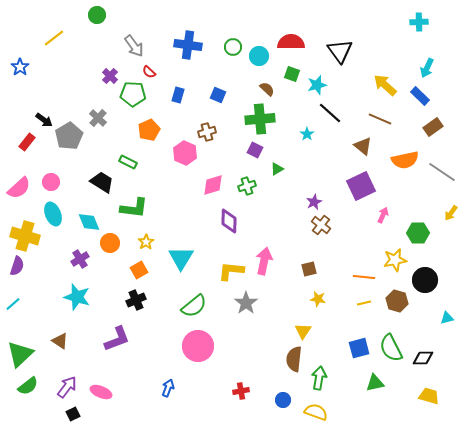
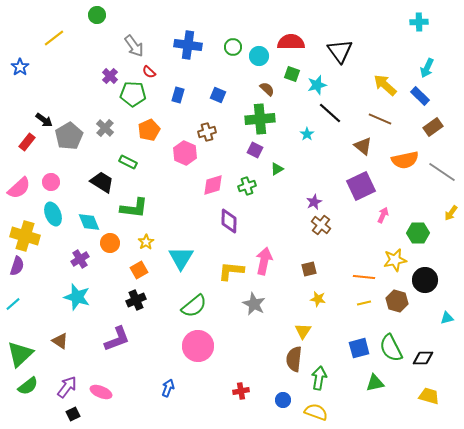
gray cross at (98, 118): moved 7 px right, 10 px down
gray star at (246, 303): moved 8 px right, 1 px down; rotated 10 degrees counterclockwise
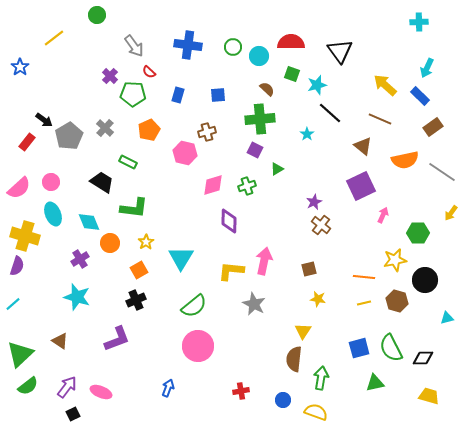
blue square at (218, 95): rotated 28 degrees counterclockwise
pink hexagon at (185, 153): rotated 10 degrees counterclockwise
green arrow at (319, 378): moved 2 px right
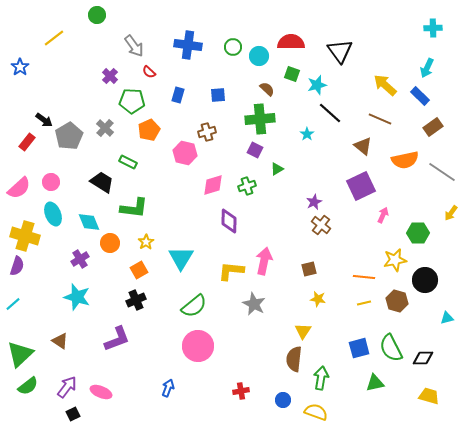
cyan cross at (419, 22): moved 14 px right, 6 px down
green pentagon at (133, 94): moved 1 px left, 7 px down
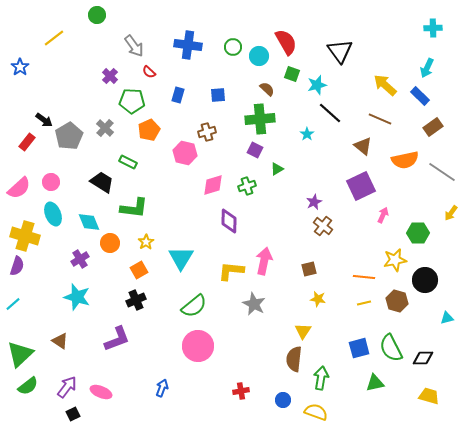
red semicircle at (291, 42): moved 5 px left; rotated 60 degrees clockwise
brown cross at (321, 225): moved 2 px right, 1 px down
blue arrow at (168, 388): moved 6 px left
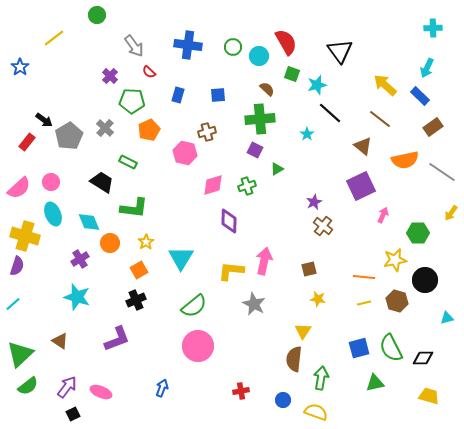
brown line at (380, 119): rotated 15 degrees clockwise
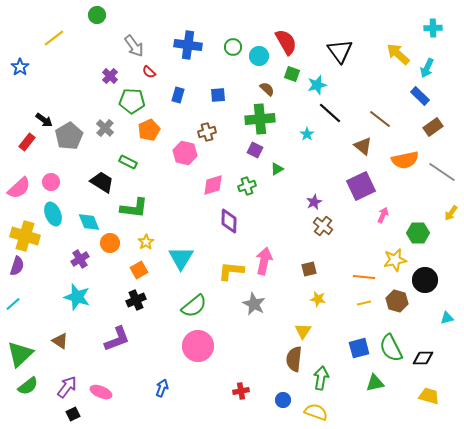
yellow arrow at (385, 85): moved 13 px right, 31 px up
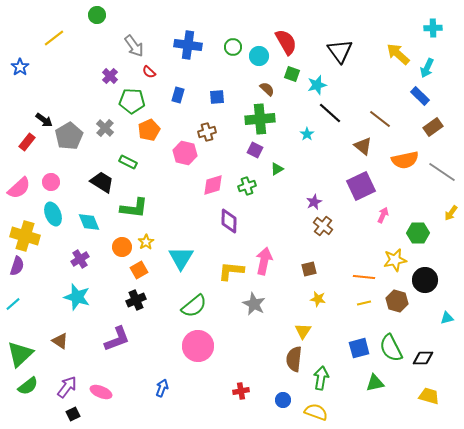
blue square at (218, 95): moved 1 px left, 2 px down
orange circle at (110, 243): moved 12 px right, 4 px down
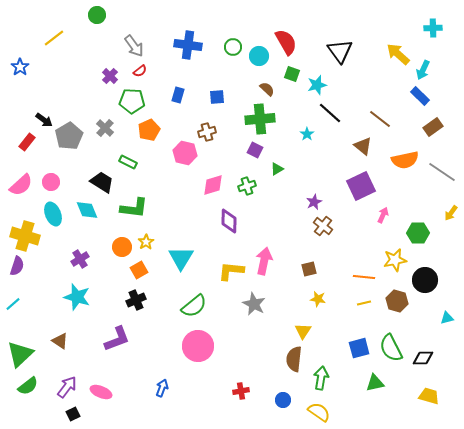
cyan arrow at (427, 68): moved 4 px left, 2 px down
red semicircle at (149, 72): moved 9 px left, 1 px up; rotated 80 degrees counterclockwise
pink semicircle at (19, 188): moved 2 px right, 3 px up
cyan diamond at (89, 222): moved 2 px left, 12 px up
yellow semicircle at (316, 412): moved 3 px right; rotated 15 degrees clockwise
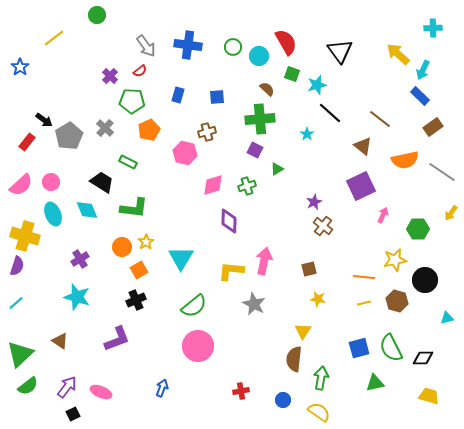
gray arrow at (134, 46): moved 12 px right
green hexagon at (418, 233): moved 4 px up
cyan line at (13, 304): moved 3 px right, 1 px up
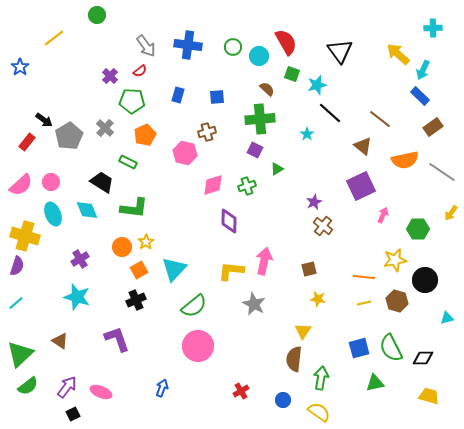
orange pentagon at (149, 130): moved 4 px left, 5 px down
cyan triangle at (181, 258): moved 7 px left, 11 px down; rotated 12 degrees clockwise
purple L-shape at (117, 339): rotated 88 degrees counterclockwise
red cross at (241, 391): rotated 21 degrees counterclockwise
